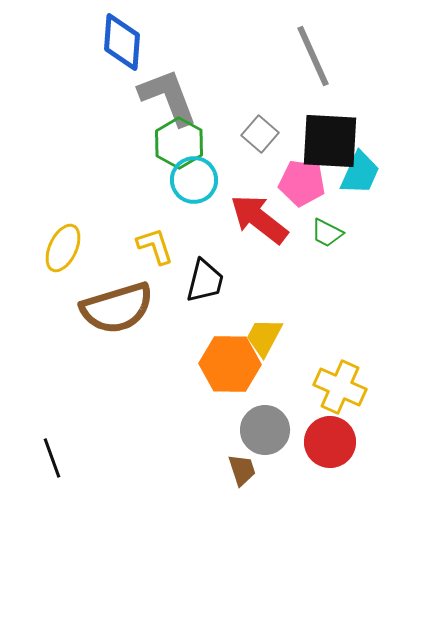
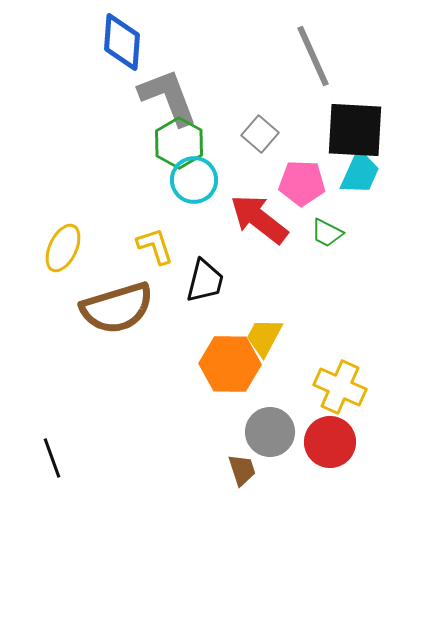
black square: moved 25 px right, 11 px up
pink pentagon: rotated 6 degrees counterclockwise
gray circle: moved 5 px right, 2 px down
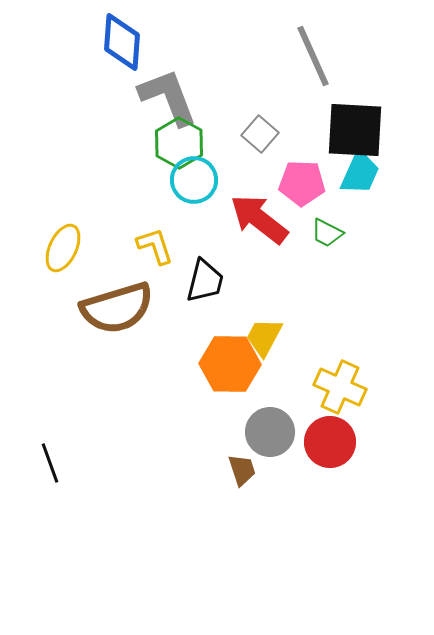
black line: moved 2 px left, 5 px down
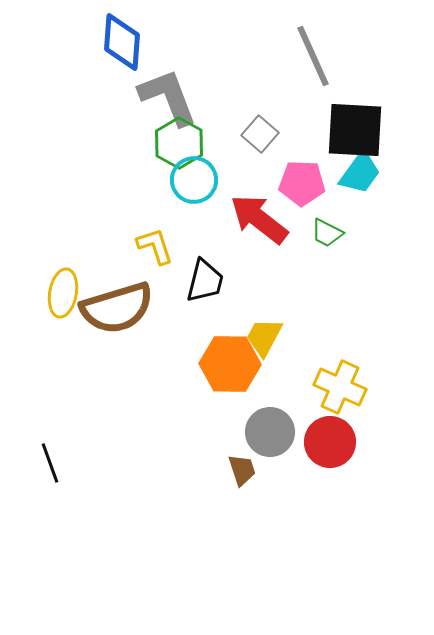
cyan trapezoid: rotated 12 degrees clockwise
yellow ellipse: moved 45 px down; rotated 15 degrees counterclockwise
